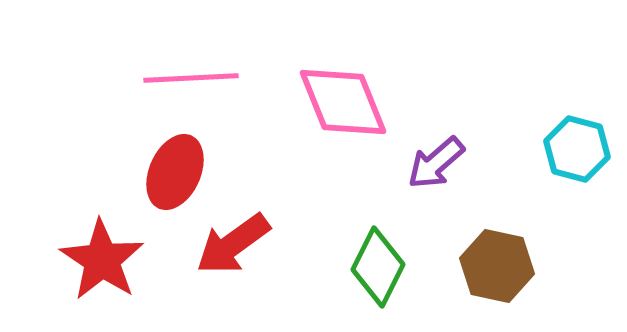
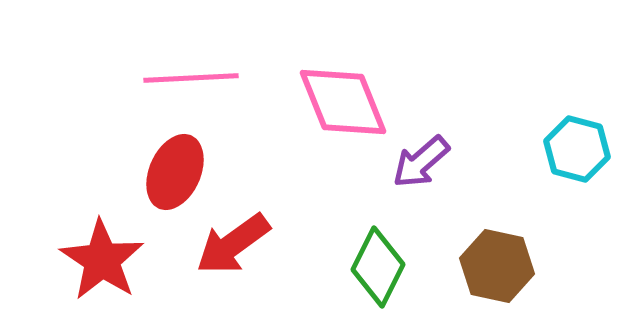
purple arrow: moved 15 px left, 1 px up
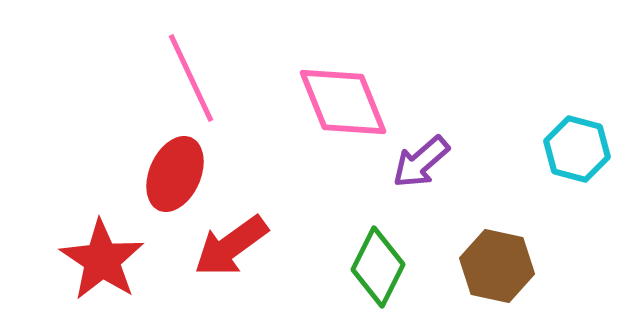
pink line: rotated 68 degrees clockwise
red ellipse: moved 2 px down
red arrow: moved 2 px left, 2 px down
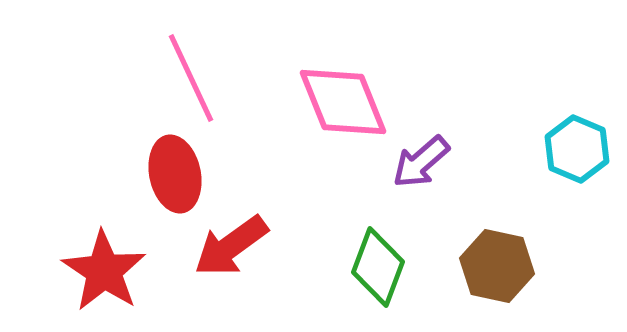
cyan hexagon: rotated 8 degrees clockwise
red ellipse: rotated 36 degrees counterclockwise
red star: moved 2 px right, 11 px down
green diamond: rotated 6 degrees counterclockwise
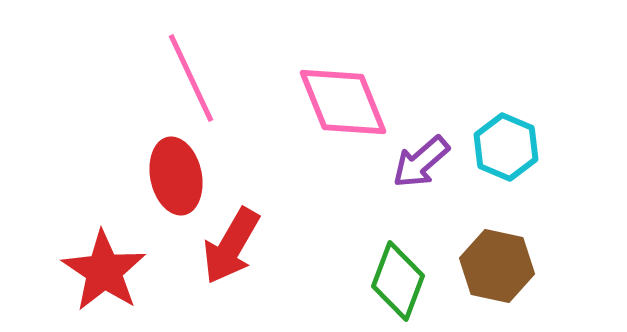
cyan hexagon: moved 71 px left, 2 px up
red ellipse: moved 1 px right, 2 px down
red arrow: rotated 24 degrees counterclockwise
green diamond: moved 20 px right, 14 px down
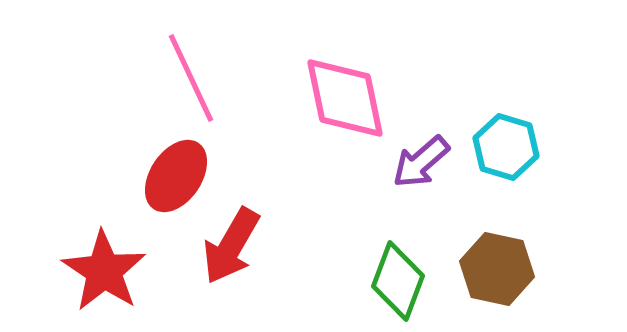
pink diamond: moved 2 px right, 4 px up; rotated 10 degrees clockwise
cyan hexagon: rotated 6 degrees counterclockwise
red ellipse: rotated 46 degrees clockwise
brown hexagon: moved 3 px down
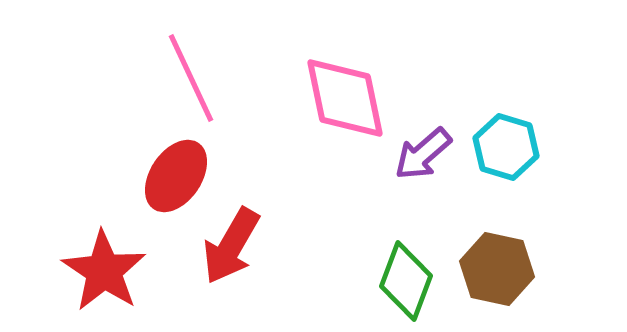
purple arrow: moved 2 px right, 8 px up
green diamond: moved 8 px right
